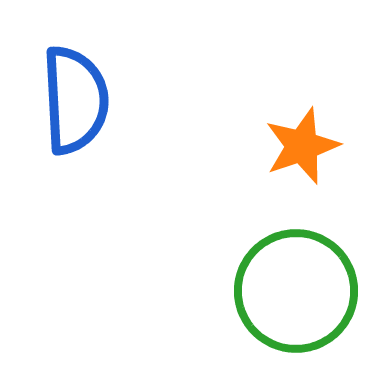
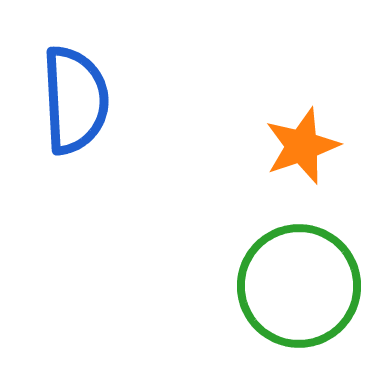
green circle: moved 3 px right, 5 px up
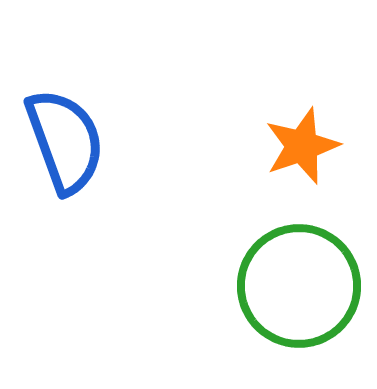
blue semicircle: moved 10 px left, 41 px down; rotated 17 degrees counterclockwise
